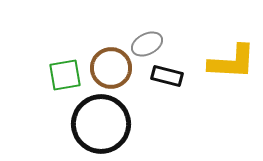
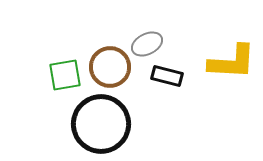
brown circle: moved 1 px left, 1 px up
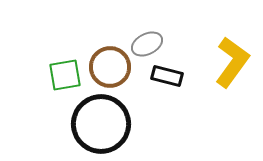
yellow L-shape: rotated 57 degrees counterclockwise
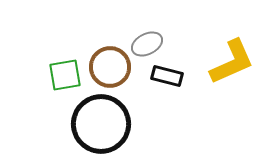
yellow L-shape: rotated 30 degrees clockwise
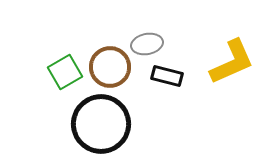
gray ellipse: rotated 16 degrees clockwise
green square: moved 3 px up; rotated 20 degrees counterclockwise
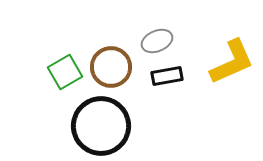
gray ellipse: moved 10 px right, 3 px up; rotated 12 degrees counterclockwise
brown circle: moved 1 px right
black rectangle: rotated 24 degrees counterclockwise
black circle: moved 2 px down
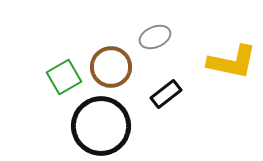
gray ellipse: moved 2 px left, 4 px up
yellow L-shape: rotated 36 degrees clockwise
green square: moved 1 px left, 5 px down
black rectangle: moved 1 px left, 18 px down; rotated 28 degrees counterclockwise
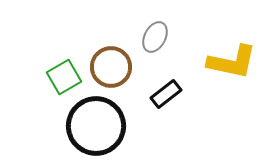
gray ellipse: rotated 40 degrees counterclockwise
black circle: moved 5 px left
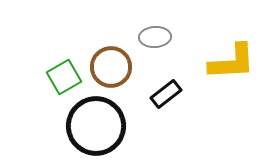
gray ellipse: rotated 60 degrees clockwise
yellow L-shape: rotated 15 degrees counterclockwise
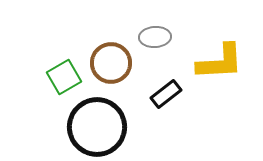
yellow L-shape: moved 12 px left
brown circle: moved 4 px up
black circle: moved 1 px right, 1 px down
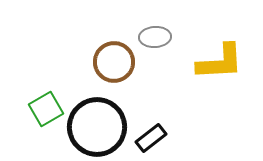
brown circle: moved 3 px right, 1 px up
green square: moved 18 px left, 32 px down
black rectangle: moved 15 px left, 44 px down
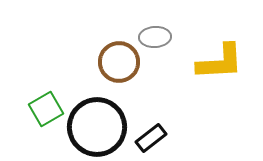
brown circle: moved 5 px right
